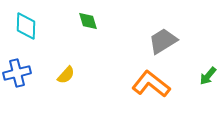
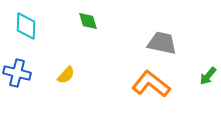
gray trapezoid: moved 1 px left, 2 px down; rotated 44 degrees clockwise
blue cross: rotated 28 degrees clockwise
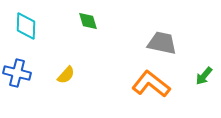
green arrow: moved 4 px left
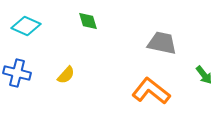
cyan diamond: rotated 68 degrees counterclockwise
green arrow: moved 1 px up; rotated 78 degrees counterclockwise
orange L-shape: moved 7 px down
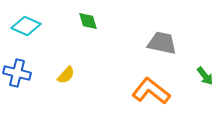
green arrow: moved 1 px right, 1 px down
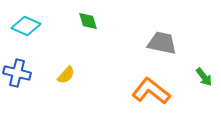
green arrow: moved 1 px left, 1 px down
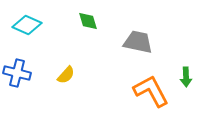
cyan diamond: moved 1 px right, 1 px up
gray trapezoid: moved 24 px left, 1 px up
green arrow: moved 18 px left; rotated 36 degrees clockwise
orange L-shape: rotated 24 degrees clockwise
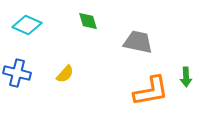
yellow semicircle: moved 1 px left, 1 px up
orange L-shape: rotated 108 degrees clockwise
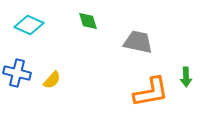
cyan diamond: moved 2 px right
yellow semicircle: moved 13 px left, 6 px down
orange L-shape: moved 1 px down
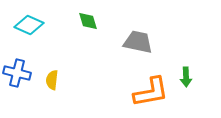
yellow semicircle: rotated 144 degrees clockwise
